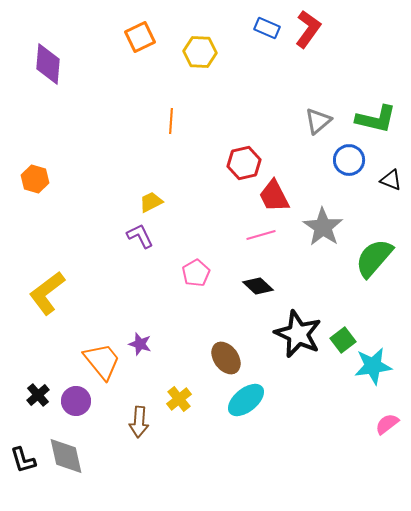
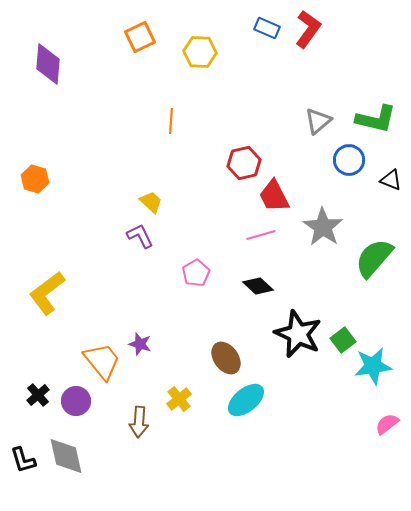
yellow trapezoid: rotated 70 degrees clockwise
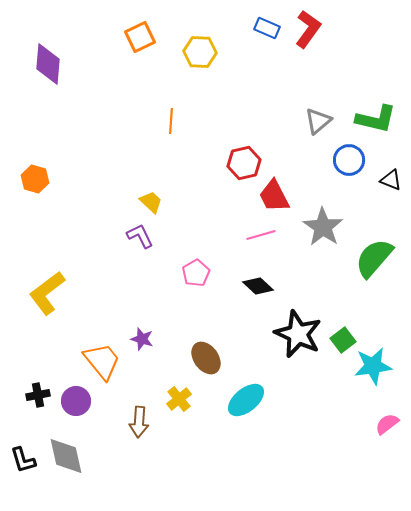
purple star: moved 2 px right, 5 px up
brown ellipse: moved 20 px left
black cross: rotated 30 degrees clockwise
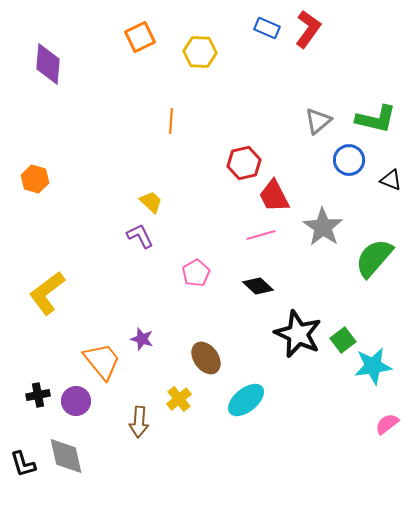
black L-shape: moved 4 px down
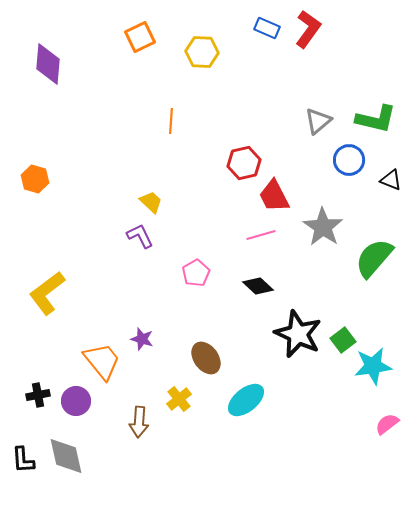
yellow hexagon: moved 2 px right
black L-shape: moved 4 px up; rotated 12 degrees clockwise
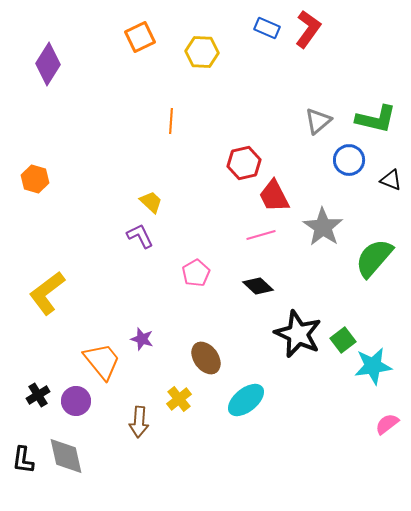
purple diamond: rotated 27 degrees clockwise
black cross: rotated 20 degrees counterclockwise
black L-shape: rotated 12 degrees clockwise
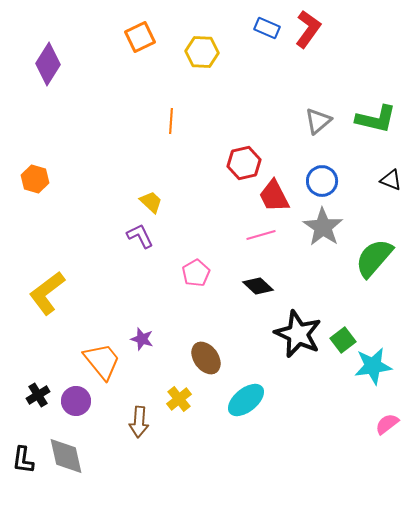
blue circle: moved 27 px left, 21 px down
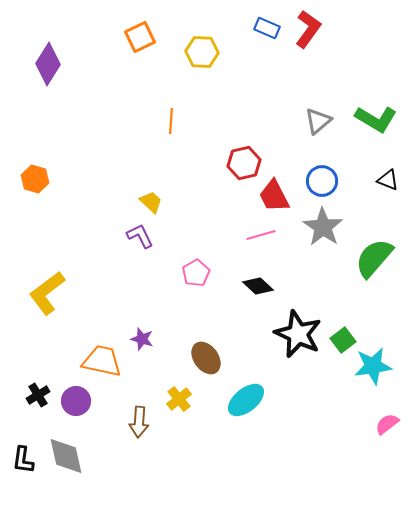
green L-shape: rotated 18 degrees clockwise
black triangle: moved 3 px left
orange trapezoid: rotated 39 degrees counterclockwise
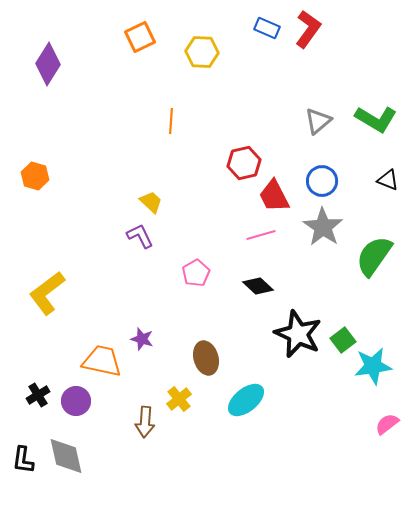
orange hexagon: moved 3 px up
green semicircle: moved 2 px up; rotated 6 degrees counterclockwise
brown ellipse: rotated 20 degrees clockwise
brown arrow: moved 6 px right
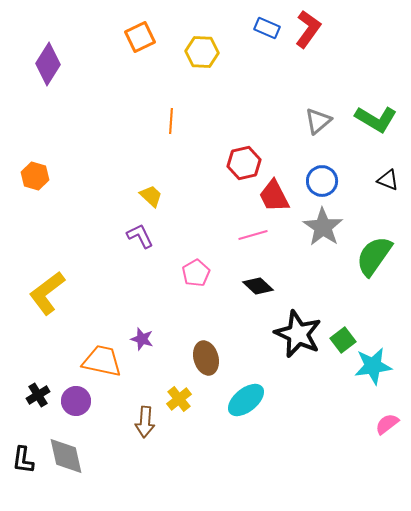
yellow trapezoid: moved 6 px up
pink line: moved 8 px left
